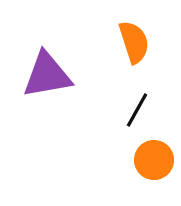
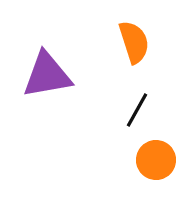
orange circle: moved 2 px right
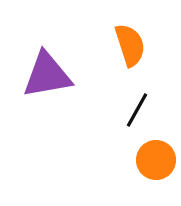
orange semicircle: moved 4 px left, 3 px down
